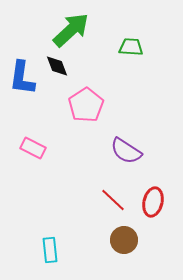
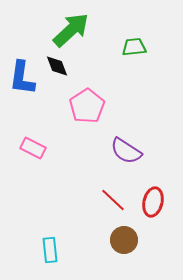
green trapezoid: moved 3 px right; rotated 10 degrees counterclockwise
pink pentagon: moved 1 px right, 1 px down
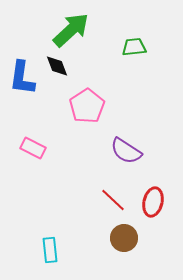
brown circle: moved 2 px up
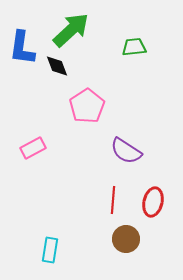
blue L-shape: moved 30 px up
pink rectangle: rotated 55 degrees counterclockwise
red line: rotated 52 degrees clockwise
brown circle: moved 2 px right, 1 px down
cyan rectangle: rotated 15 degrees clockwise
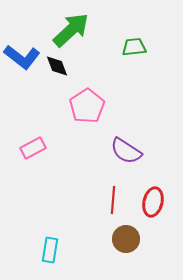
blue L-shape: moved 9 px down; rotated 60 degrees counterclockwise
